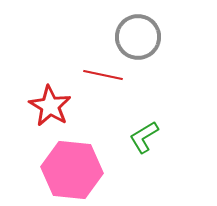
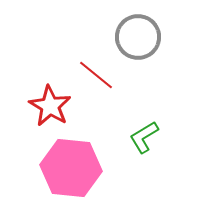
red line: moved 7 px left; rotated 27 degrees clockwise
pink hexagon: moved 1 px left, 2 px up
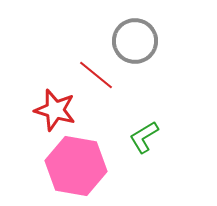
gray circle: moved 3 px left, 4 px down
red star: moved 5 px right, 4 px down; rotated 15 degrees counterclockwise
pink hexagon: moved 5 px right, 2 px up; rotated 4 degrees clockwise
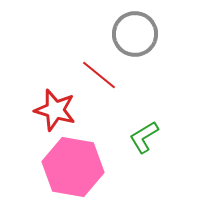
gray circle: moved 7 px up
red line: moved 3 px right
pink hexagon: moved 3 px left, 1 px down
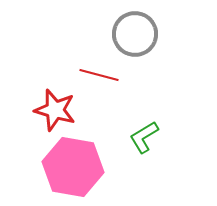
red line: rotated 24 degrees counterclockwise
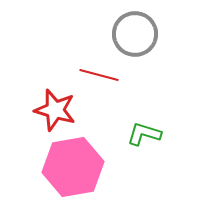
green L-shape: moved 3 px up; rotated 48 degrees clockwise
pink hexagon: rotated 20 degrees counterclockwise
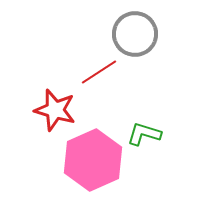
red line: moved 3 px up; rotated 48 degrees counterclockwise
pink hexagon: moved 20 px right, 7 px up; rotated 14 degrees counterclockwise
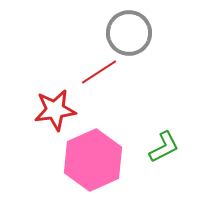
gray circle: moved 6 px left, 1 px up
red star: rotated 24 degrees counterclockwise
green L-shape: moved 20 px right, 13 px down; rotated 136 degrees clockwise
